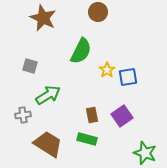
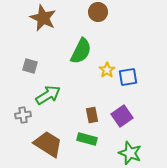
green star: moved 15 px left
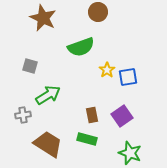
green semicircle: moved 4 px up; rotated 44 degrees clockwise
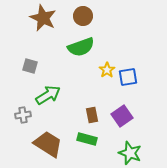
brown circle: moved 15 px left, 4 px down
